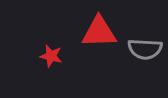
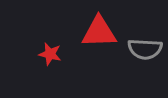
red star: moved 1 px left, 2 px up
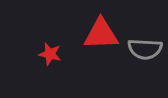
red triangle: moved 2 px right, 2 px down
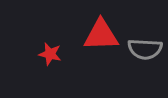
red triangle: moved 1 px down
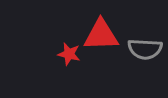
red star: moved 19 px right
